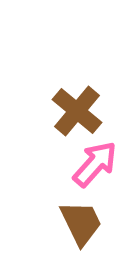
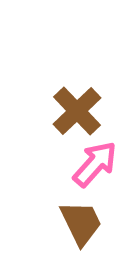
brown cross: rotated 6 degrees clockwise
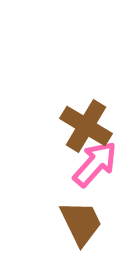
brown cross: moved 9 px right, 15 px down; rotated 15 degrees counterclockwise
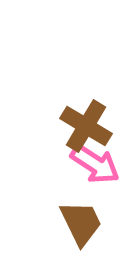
pink arrow: rotated 81 degrees clockwise
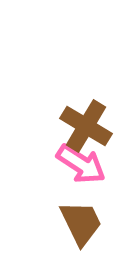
pink arrow: moved 14 px left
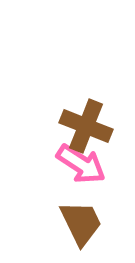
brown cross: rotated 9 degrees counterclockwise
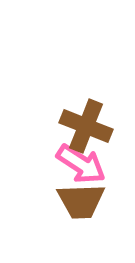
brown trapezoid: moved 22 px up; rotated 114 degrees clockwise
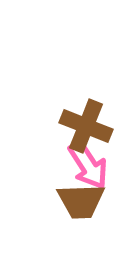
pink arrow: moved 7 px right, 1 px down; rotated 24 degrees clockwise
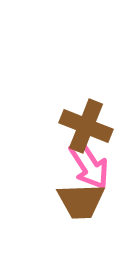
pink arrow: moved 1 px right
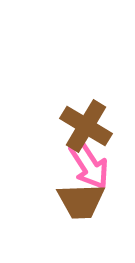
brown cross: rotated 9 degrees clockwise
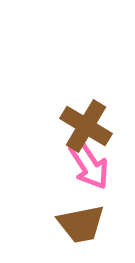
brown trapezoid: moved 23 px down; rotated 9 degrees counterclockwise
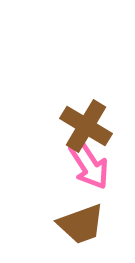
brown trapezoid: rotated 9 degrees counterclockwise
